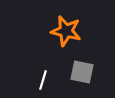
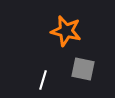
gray square: moved 1 px right, 3 px up
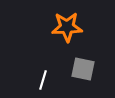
orange star: moved 1 px right, 4 px up; rotated 16 degrees counterclockwise
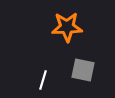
gray square: moved 1 px down
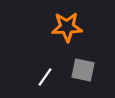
white line: moved 2 px right, 3 px up; rotated 18 degrees clockwise
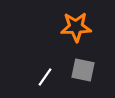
orange star: moved 9 px right
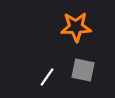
white line: moved 2 px right
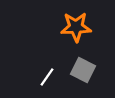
gray square: rotated 15 degrees clockwise
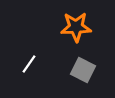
white line: moved 18 px left, 13 px up
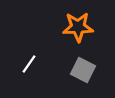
orange star: moved 2 px right
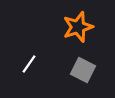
orange star: rotated 16 degrees counterclockwise
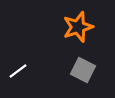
white line: moved 11 px left, 7 px down; rotated 18 degrees clockwise
